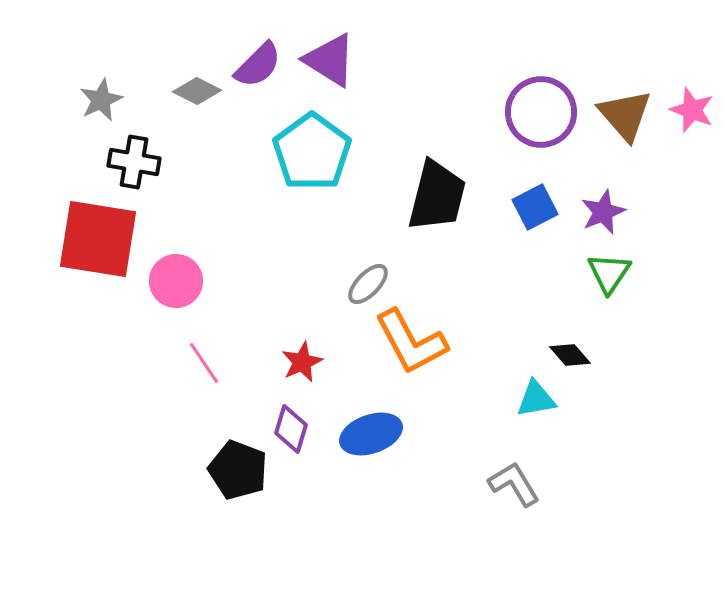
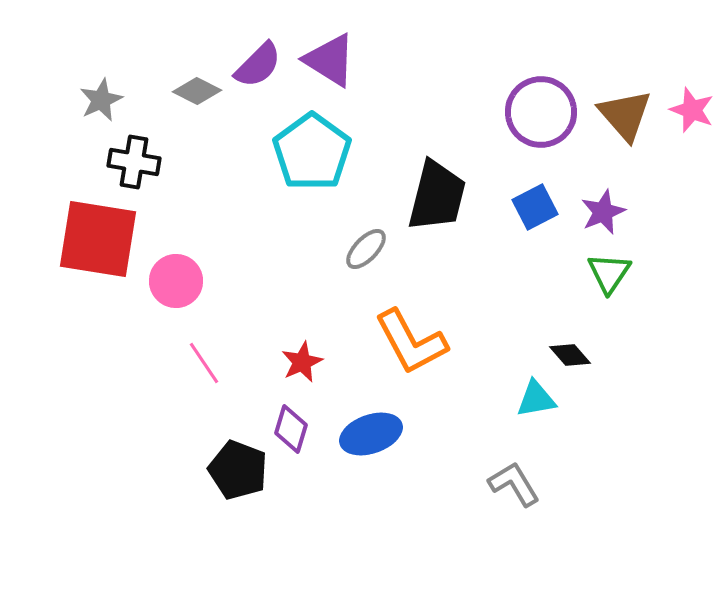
gray ellipse: moved 2 px left, 35 px up
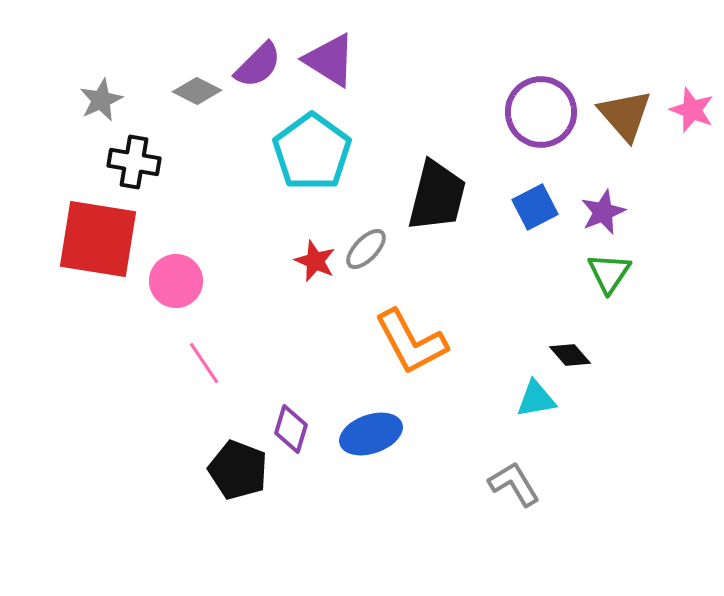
red star: moved 13 px right, 101 px up; rotated 24 degrees counterclockwise
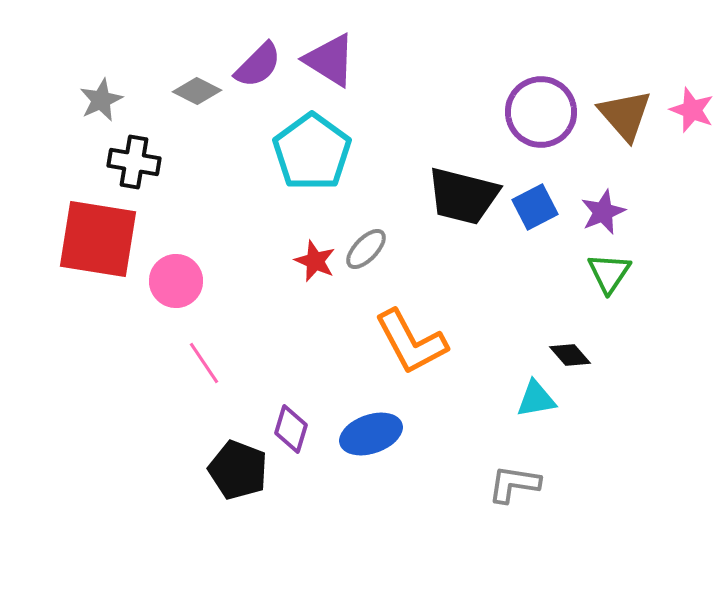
black trapezoid: moved 26 px right; rotated 90 degrees clockwise
gray L-shape: rotated 50 degrees counterclockwise
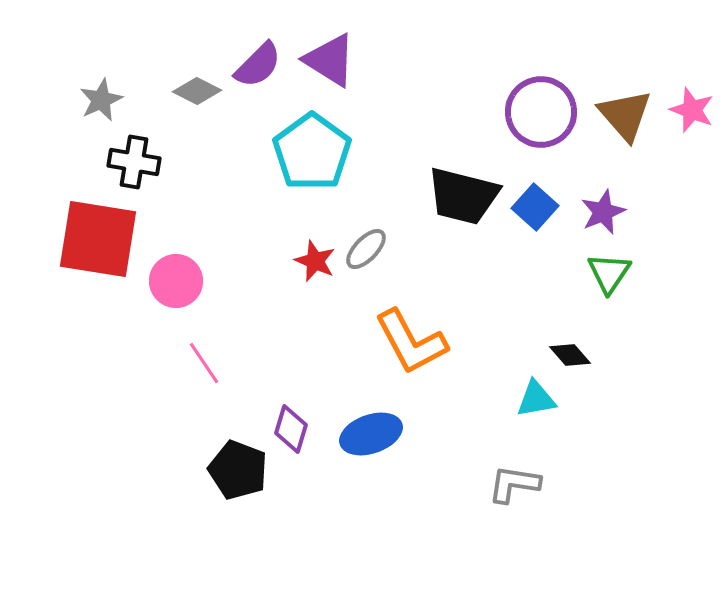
blue square: rotated 21 degrees counterclockwise
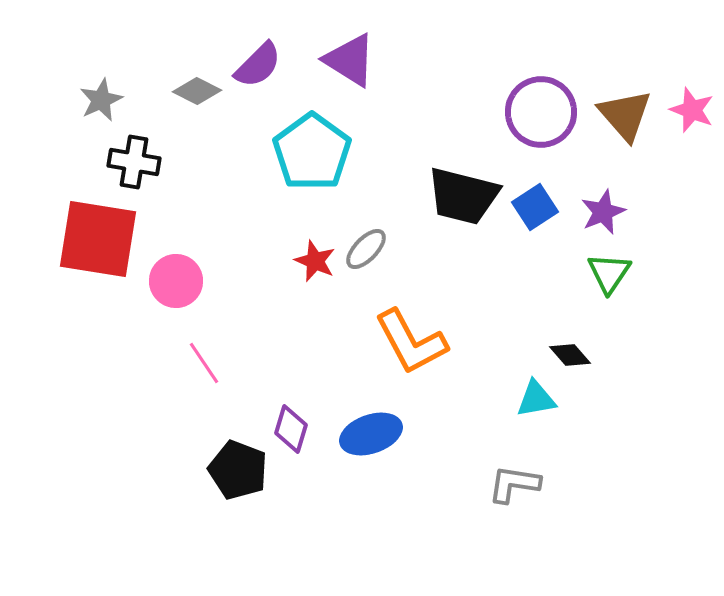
purple triangle: moved 20 px right
blue square: rotated 15 degrees clockwise
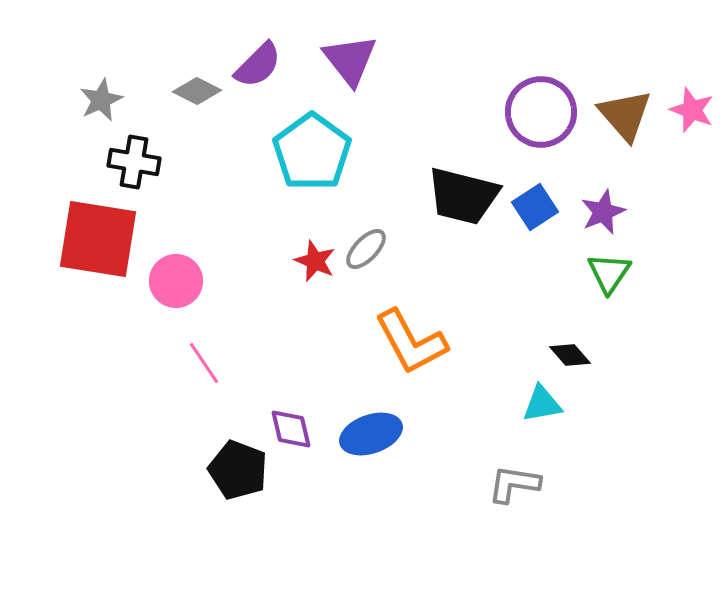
purple triangle: rotated 20 degrees clockwise
cyan triangle: moved 6 px right, 5 px down
purple diamond: rotated 30 degrees counterclockwise
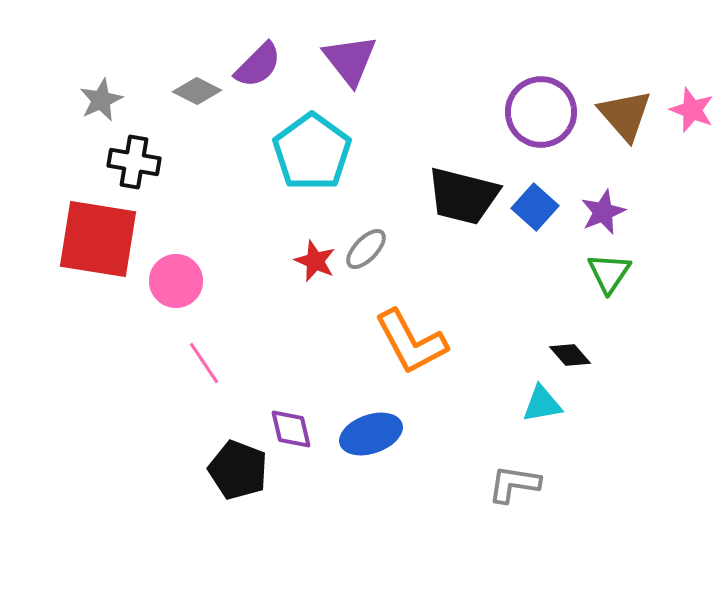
blue square: rotated 15 degrees counterclockwise
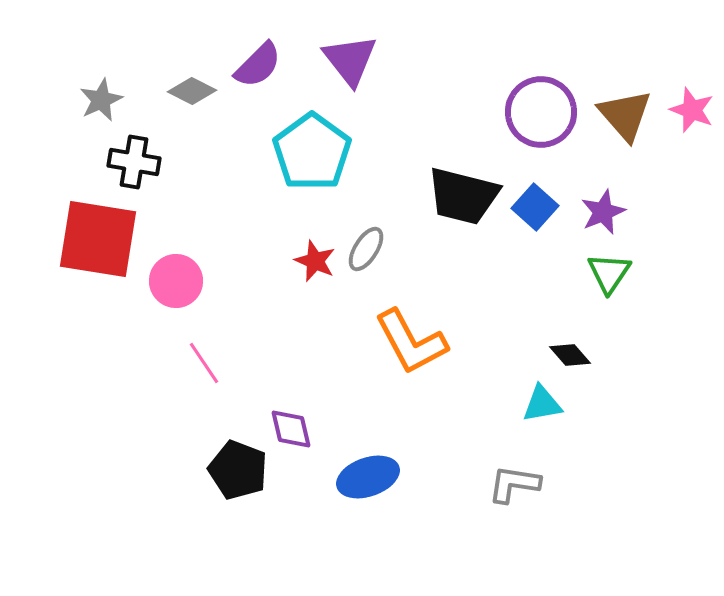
gray diamond: moved 5 px left
gray ellipse: rotated 12 degrees counterclockwise
blue ellipse: moved 3 px left, 43 px down
